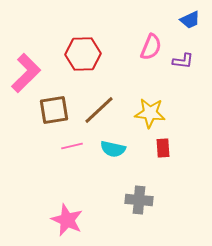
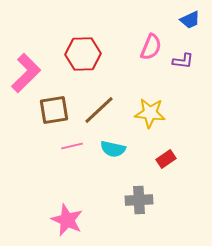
red rectangle: moved 3 px right, 11 px down; rotated 60 degrees clockwise
gray cross: rotated 8 degrees counterclockwise
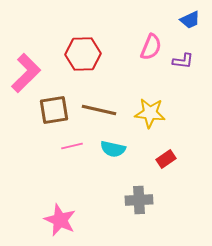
brown line: rotated 56 degrees clockwise
pink star: moved 7 px left
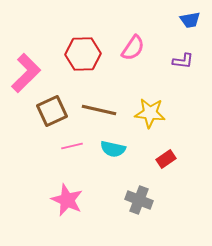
blue trapezoid: rotated 15 degrees clockwise
pink semicircle: moved 18 px left, 1 px down; rotated 12 degrees clockwise
brown square: moved 2 px left, 1 px down; rotated 16 degrees counterclockwise
gray cross: rotated 24 degrees clockwise
pink star: moved 7 px right, 20 px up
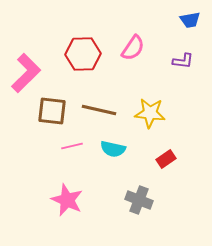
brown square: rotated 32 degrees clockwise
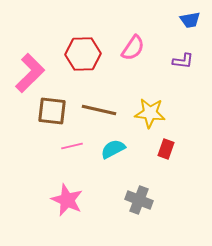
pink L-shape: moved 4 px right
cyan semicircle: rotated 140 degrees clockwise
red rectangle: moved 10 px up; rotated 36 degrees counterclockwise
